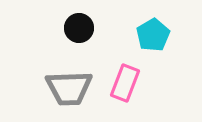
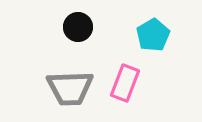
black circle: moved 1 px left, 1 px up
gray trapezoid: moved 1 px right
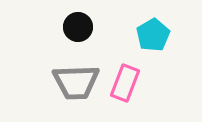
gray trapezoid: moved 6 px right, 6 px up
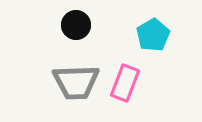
black circle: moved 2 px left, 2 px up
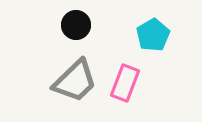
gray trapezoid: moved 1 px left, 1 px up; rotated 42 degrees counterclockwise
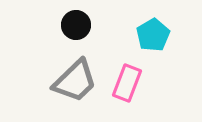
pink rectangle: moved 2 px right
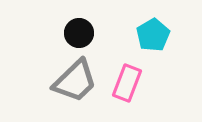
black circle: moved 3 px right, 8 px down
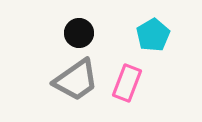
gray trapezoid: moved 1 px right, 1 px up; rotated 9 degrees clockwise
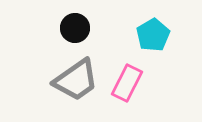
black circle: moved 4 px left, 5 px up
pink rectangle: rotated 6 degrees clockwise
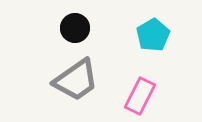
pink rectangle: moved 13 px right, 13 px down
